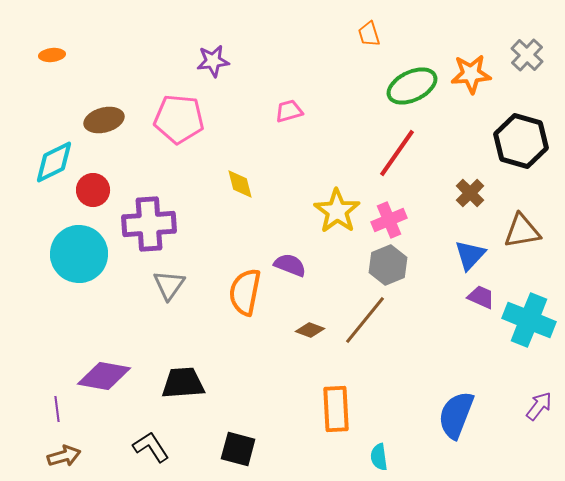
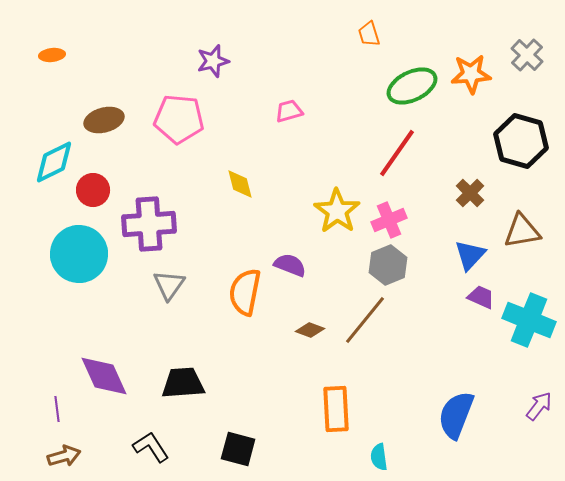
purple star: rotated 8 degrees counterclockwise
purple diamond: rotated 56 degrees clockwise
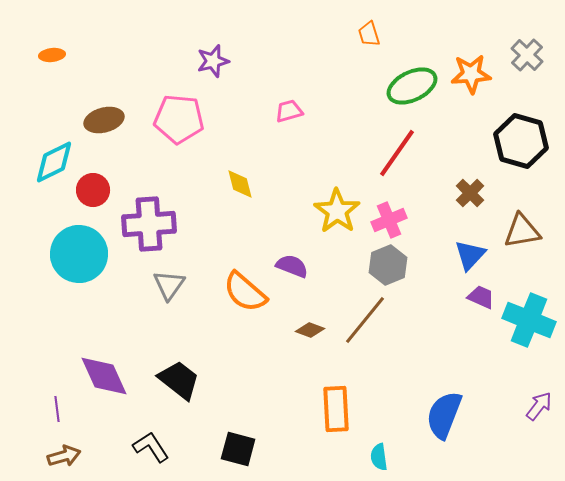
purple semicircle: moved 2 px right, 1 px down
orange semicircle: rotated 60 degrees counterclockwise
black trapezoid: moved 4 px left, 3 px up; rotated 42 degrees clockwise
blue semicircle: moved 12 px left
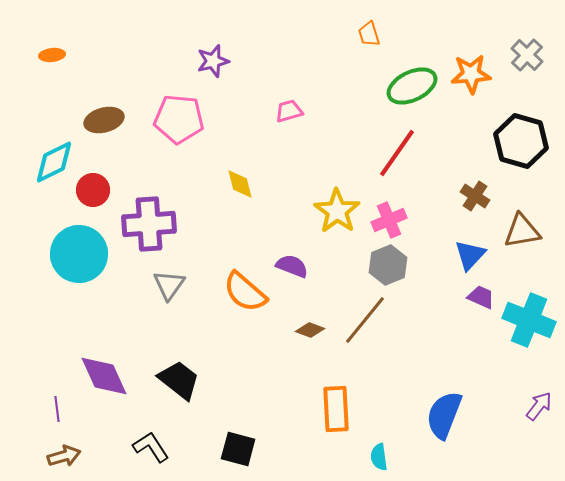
brown cross: moved 5 px right, 3 px down; rotated 12 degrees counterclockwise
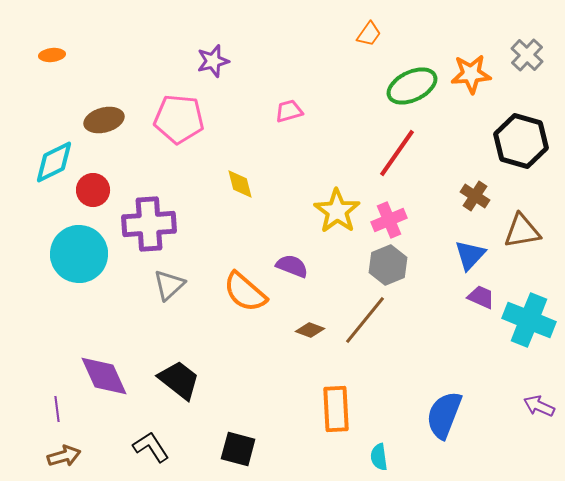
orange trapezoid: rotated 128 degrees counterclockwise
gray triangle: rotated 12 degrees clockwise
purple arrow: rotated 104 degrees counterclockwise
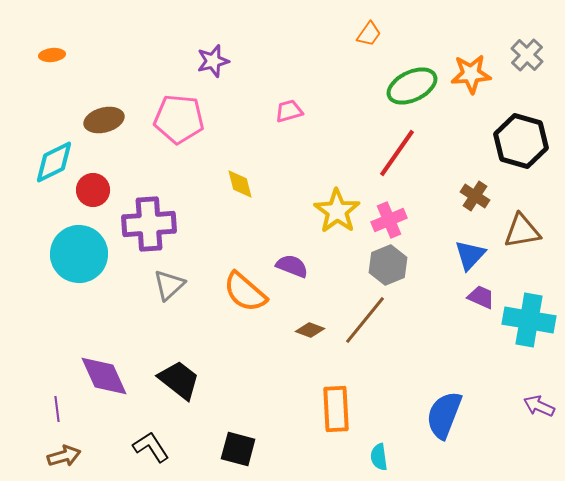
cyan cross: rotated 12 degrees counterclockwise
